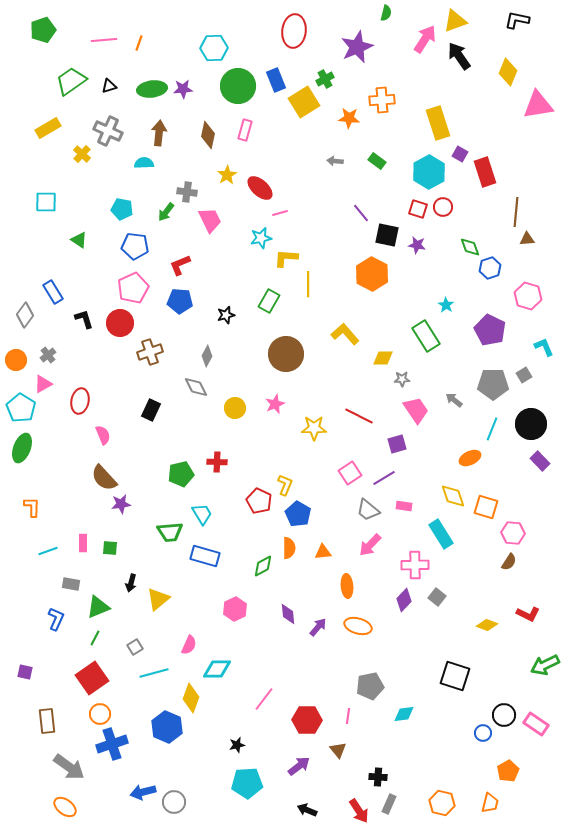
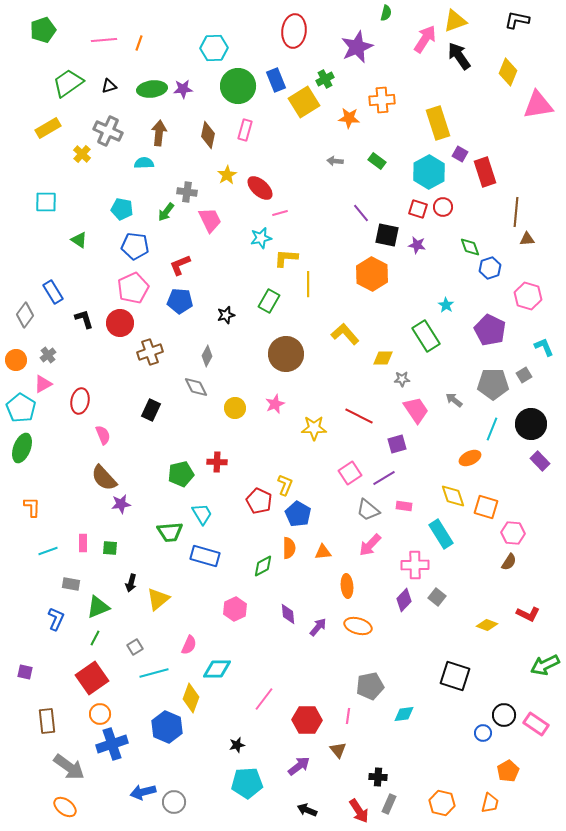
green trapezoid at (71, 81): moved 3 px left, 2 px down
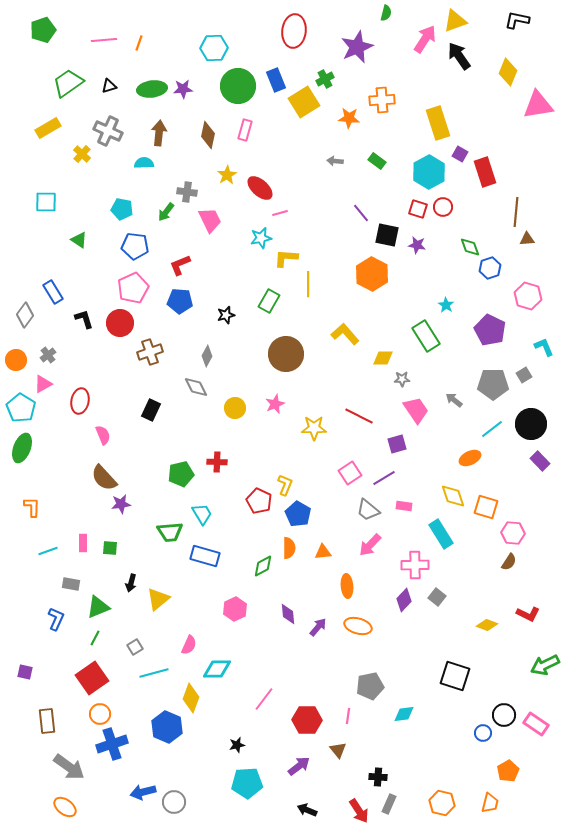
cyan line at (492, 429): rotated 30 degrees clockwise
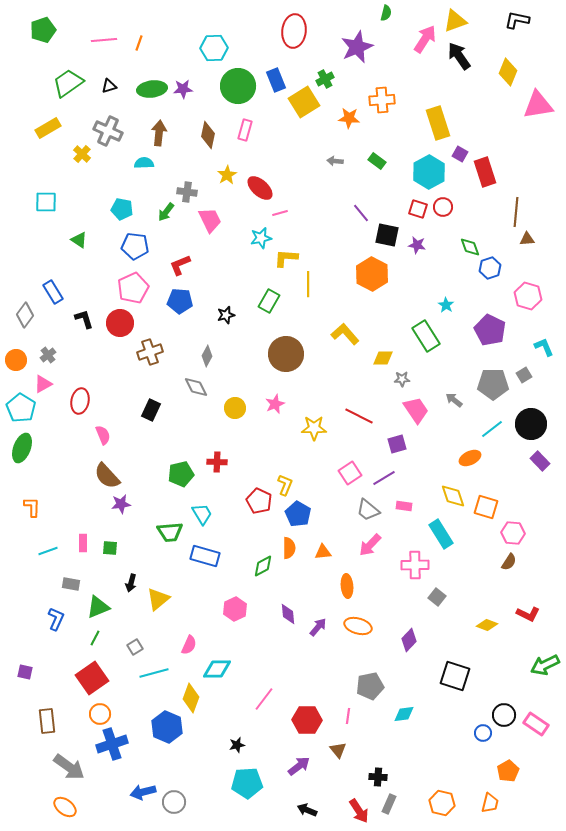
brown semicircle at (104, 478): moved 3 px right, 2 px up
purple diamond at (404, 600): moved 5 px right, 40 px down
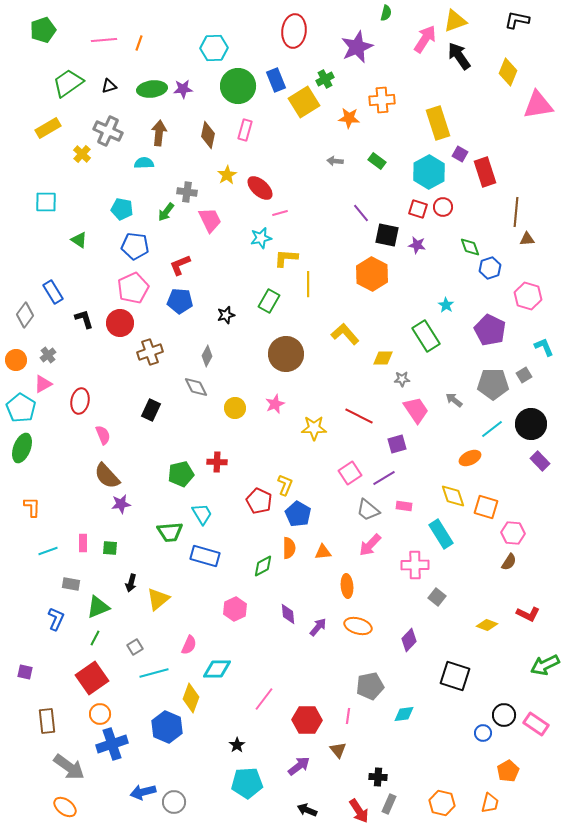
black star at (237, 745): rotated 21 degrees counterclockwise
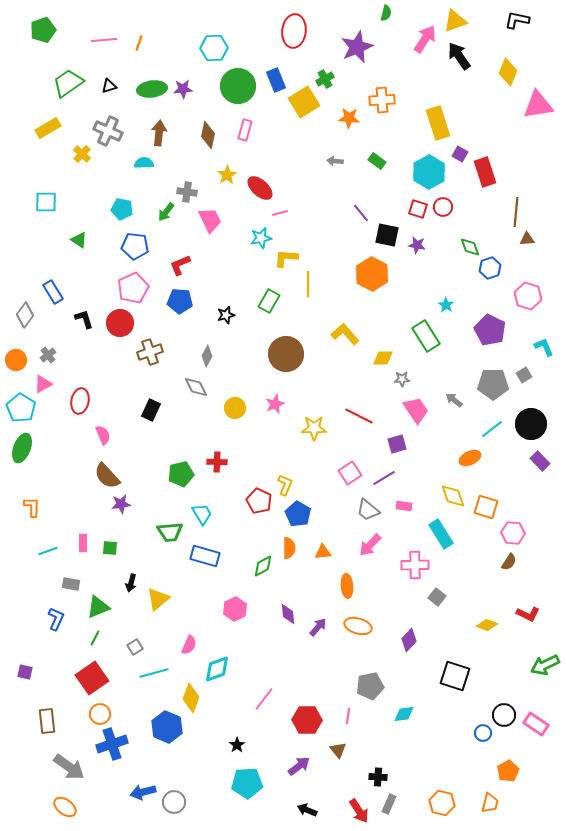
cyan diamond at (217, 669): rotated 20 degrees counterclockwise
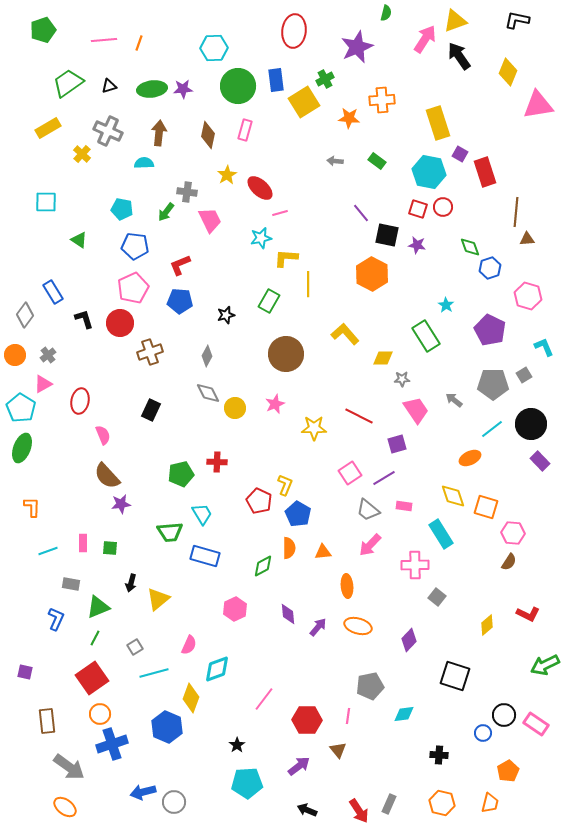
blue rectangle at (276, 80): rotated 15 degrees clockwise
cyan hexagon at (429, 172): rotated 20 degrees counterclockwise
orange circle at (16, 360): moved 1 px left, 5 px up
gray diamond at (196, 387): moved 12 px right, 6 px down
yellow diamond at (487, 625): rotated 60 degrees counterclockwise
black cross at (378, 777): moved 61 px right, 22 px up
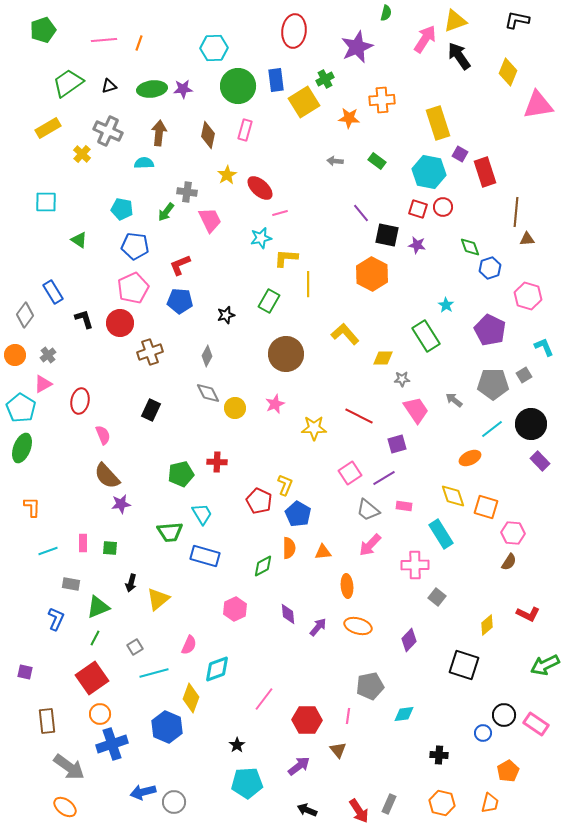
black square at (455, 676): moved 9 px right, 11 px up
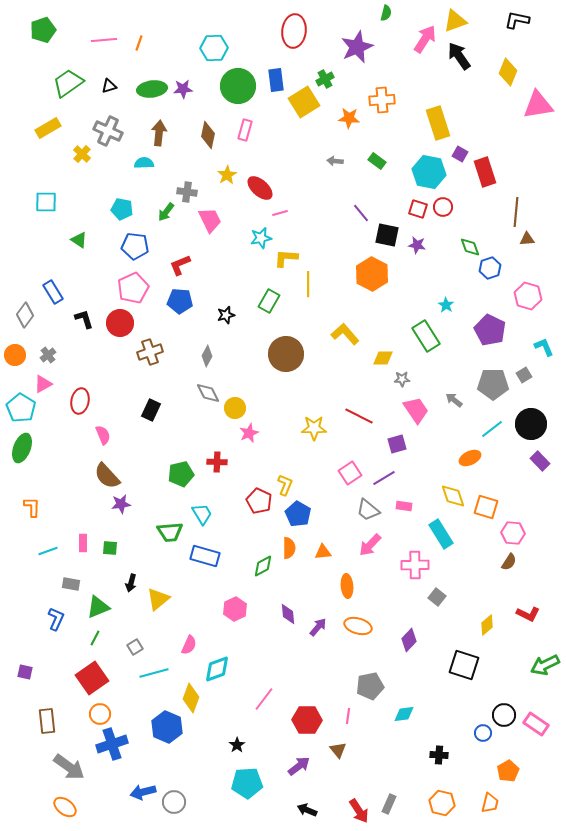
pink star at (275, 404): moved 26 px left, 29 px down
